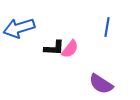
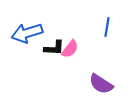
blue arrow: moved 8 px right, 5 px down
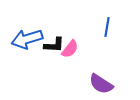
blue arrow: moved 6 px down
black L-shape: moved 3 px up
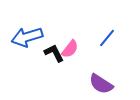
blue line: moved 11 px down; rotated 30 degrees clockwise
blue arrow: moved 2 px up
black L-shape: moved 8 px down; rotated 120 degrees counterclockwise
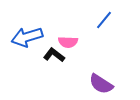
blue line: moved 3 px left, 18 px up
pink semicircle: moved 2 px left, 7 px up; rotated 54 degrees clockwise
black L-shape: moved 2 px down; rotated 25 degrees counterclockwise
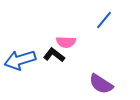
blue arrow: moved 7 px left, 23 px down
pink semicircle: moved 2 px left
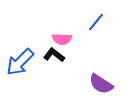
blue line: moved 8 px left, 2 px down
pink semicircle: moved 4 px left, 3 px up
blue arrow: moved 2 px down; rotated 28 degrees counterclockwise
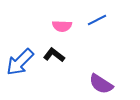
blue line: moved 1 px right, 2 px up; rotated 24 degrees clockwise
pink semicircle: moved 13 px up
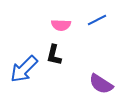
pink semicircle: moved 1 px left, 1 px up
black L-shape: rotated 115 degrees counterclockwise
blue arrow: moved 4 px right, 7 px down
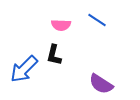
blue line: rotated 60 degrees clockwise
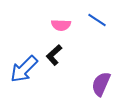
black L-shape: rotated 35 degrees clockwise
purple semicircle: rotated 80 degrees clockwise
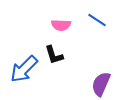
black L-shape: rotated 65 degrees counterclockwise
